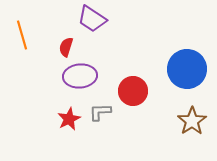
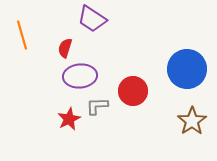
red semicircle: moved 1 px left, 1 px down
gray L-shape: moved 3 px left, 6 px up
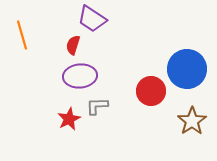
red semicircle: moved 8 px right, 3 px up
red circle: moved 18 px right
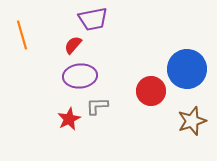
purple trapezoid: moved 1 px right; rotated 44 degrees counterclockwise
red semicircle: rotated 24 degrees clockwise
brown star: rotated 16 degrees clockwise
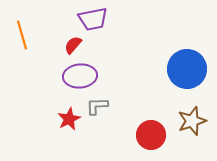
red circle: moved 44 px down
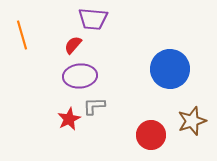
purple trapezoid: rotated 16 degrees clockwise
blue circle: moved 17 px left
gray L-shape: moved 3 px left
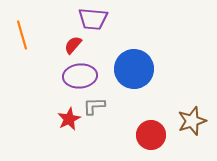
blue circle: moved 36 px left
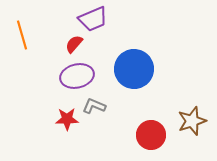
purple trapezoid: rotated 28 degrees counterclockwise
red semicircle: moved 1 px right, 1 px up
purple ellipse: moved 3 px left; rotated 8 degrees counterclockwise
gray L-shape: rotated 25 degrees clockwise
red star: moved 2 px left; rotated 25 degrees clockwise
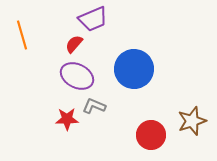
purple ellipse: rotated 40 degrees clockwise
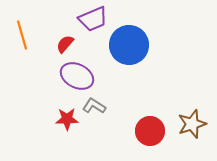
red semicircle: moved 9 px left
blue circle: moved 5 px left, 24 px up
gray L-shape: rotated 10 degrees clockwise
brown star: moved 3 px down
red circle: moved 1 px left, 4 px up
